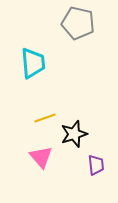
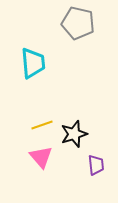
yellow line: moved 3 px left, 7 px down
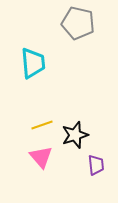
black star: moved 1 px right, 1 px down
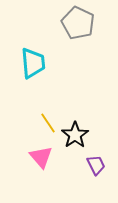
gray pentagon: rotated 12 degrees clockwise
yellow line: moved 6 px right, 2 px up; rotated 75 degrees clockwise
black star: rotated 16 degrees counterclockwise
purple trapezoid: rotated 20 degrees counterclockwise
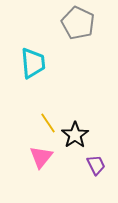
pink triangle: rotated 20 degrees clockwise
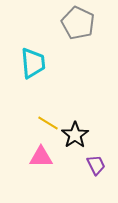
yellow line: rotated 25 degrees counterclockwise
pink triangle: rotated 50 degrees clockwise
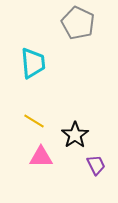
yellow line: moved 14 px left, 2 px up
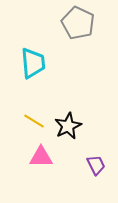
black star: moved 7 px left, 9 px up; rotated 8 degrees clockwise
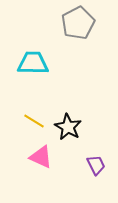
gray pentagon: rotated 20 degrees clockwise
cyan trapezoid: rotated 84 degrees counterclockwise
black star: moved 1 px down; rotated 16 degrees counterclockwise
pink triangle: rotated 25 degrees clockwise
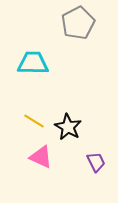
purple trapezoid: moved 3 px up
